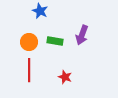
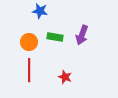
blue star: rotated 14 degrees counterclockwise
green rectangle: moved 4 px up
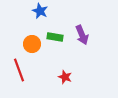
blue star: rotated 14 degrees clockwise
purple arrow: rotated 42 degrees counterclockwise
orange circle: moved 3 px right, 2 px down
red line: moved 10 px left; rotated 20 degrees counterclockwise
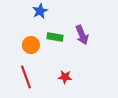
blue star: rotated 21 degrees clockwise
orange circle: moved 1 px left, 1 px down
red line: moved 7 px right, 7 px down
red star: rotated 16 degrees counterclockwise
